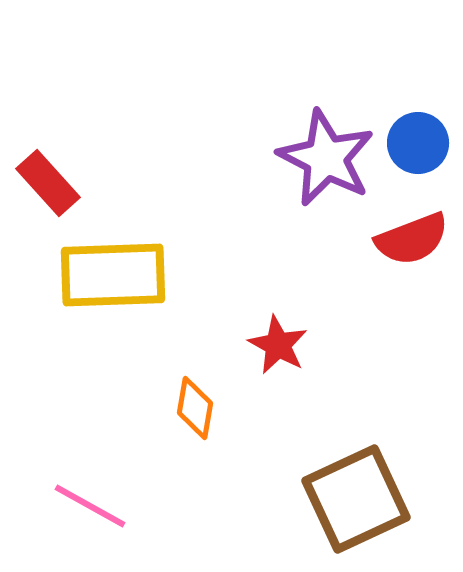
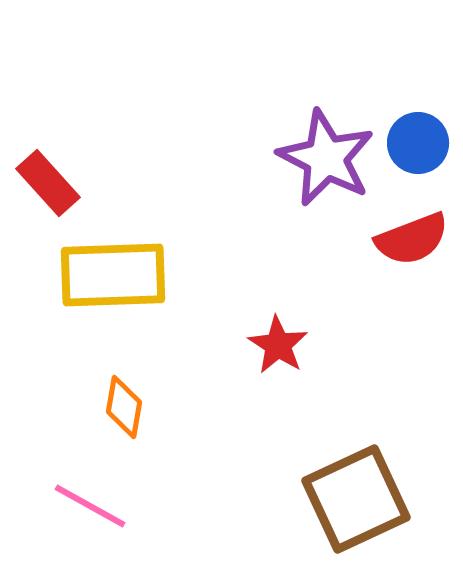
red star: rotated 4 degrees clockwise
orange diamond: moved 71 px left, 1 px up
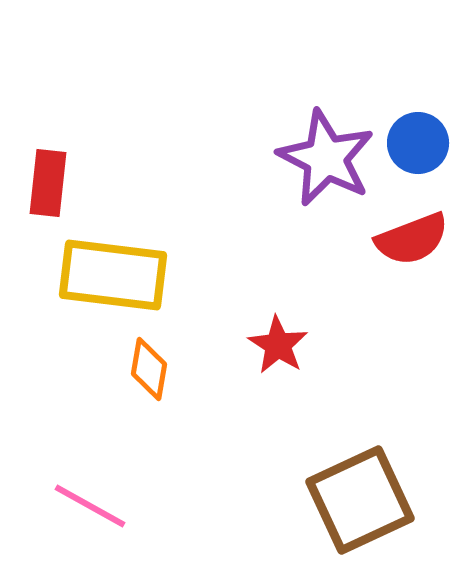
red rectangle: rotated 48 degrees clockwise
yellow rectangle: rotated 9 degrees clockwise
orange diamond: moved 25 px right, 38 px up
brown square: moved 4 px right, 1 px down
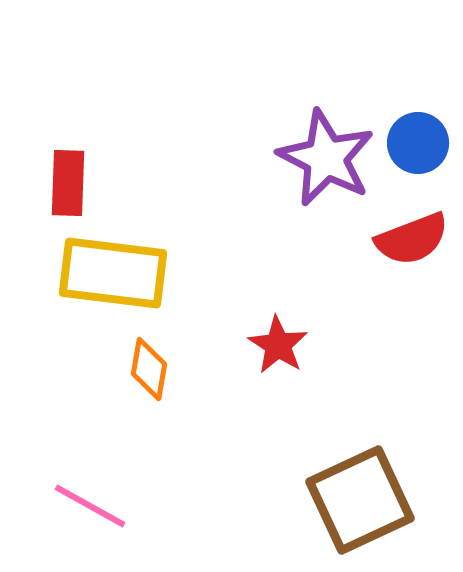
red rectangle: moved 20 px right; rotated 4 degrees counterclockwise
yellow rectangle: moved 2 px up
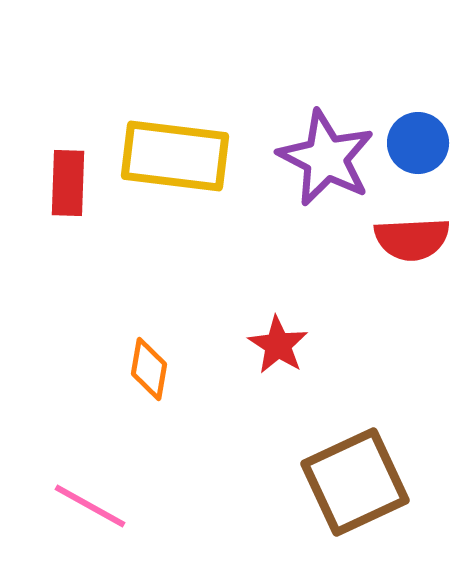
red semicircle: rotated 18 degrees clockwise
yellow rectangle: moved 62 px right, 117 px up
brown square: moved 5 px left, 18 px up
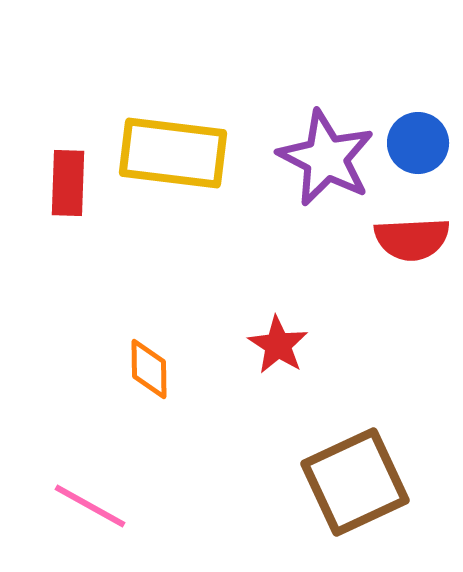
yellow rectangle: moved 2 px left, 3 px up
orange diamond: rotated 10 degrees counterclockwise
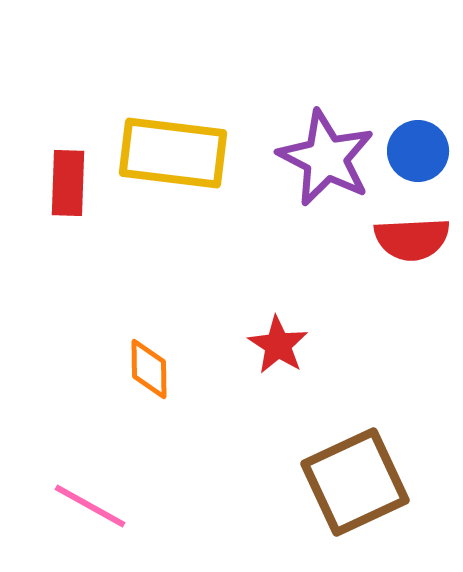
blue circle: moved 8 px down
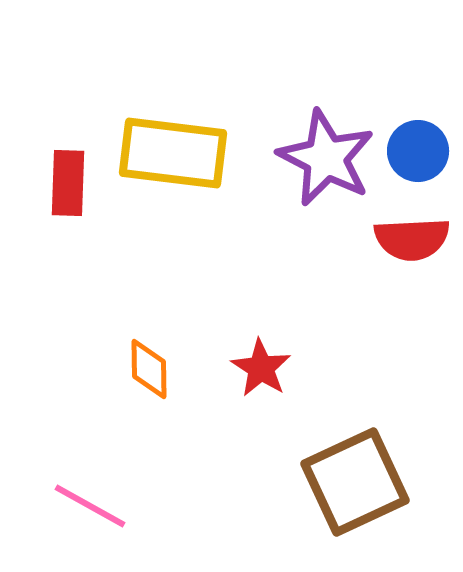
red star: moved 17 px left, 23 px down
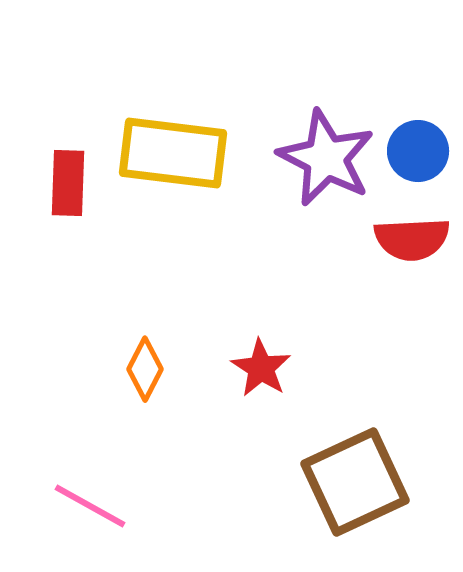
orange diamond: moved 4 px left; rotated 28 degrees clockwise
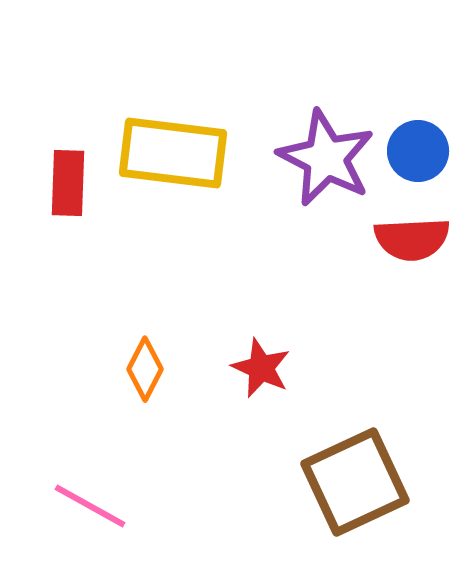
red star: rotated 8 degrees counterclockwise
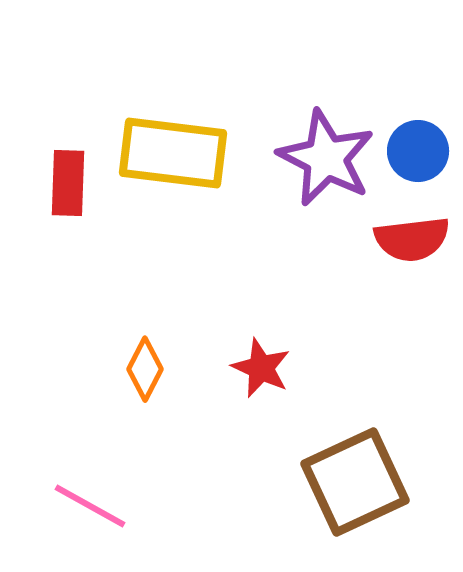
red semicircle: rotated 4 degrees counterclockwise
